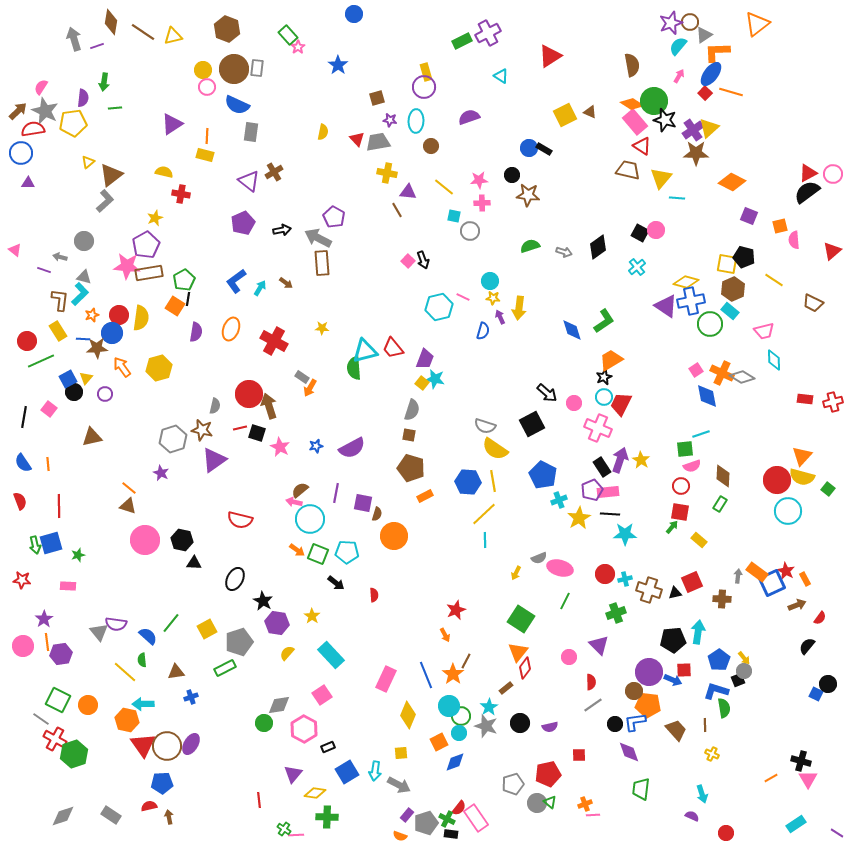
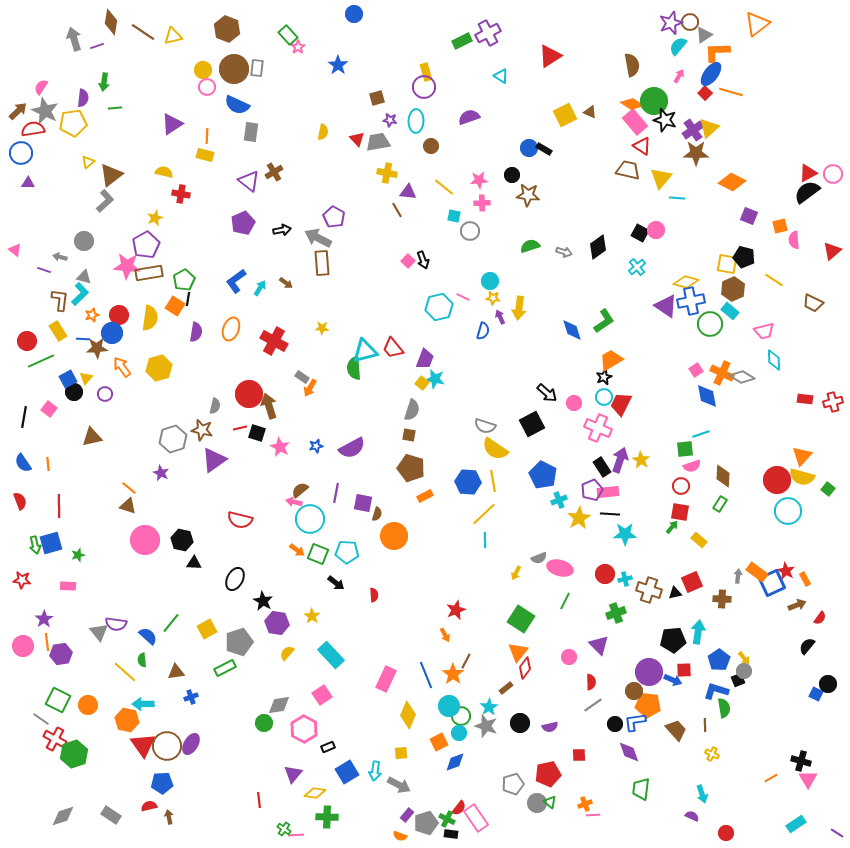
yellow semicircle at (141, 318): moved 9 px right
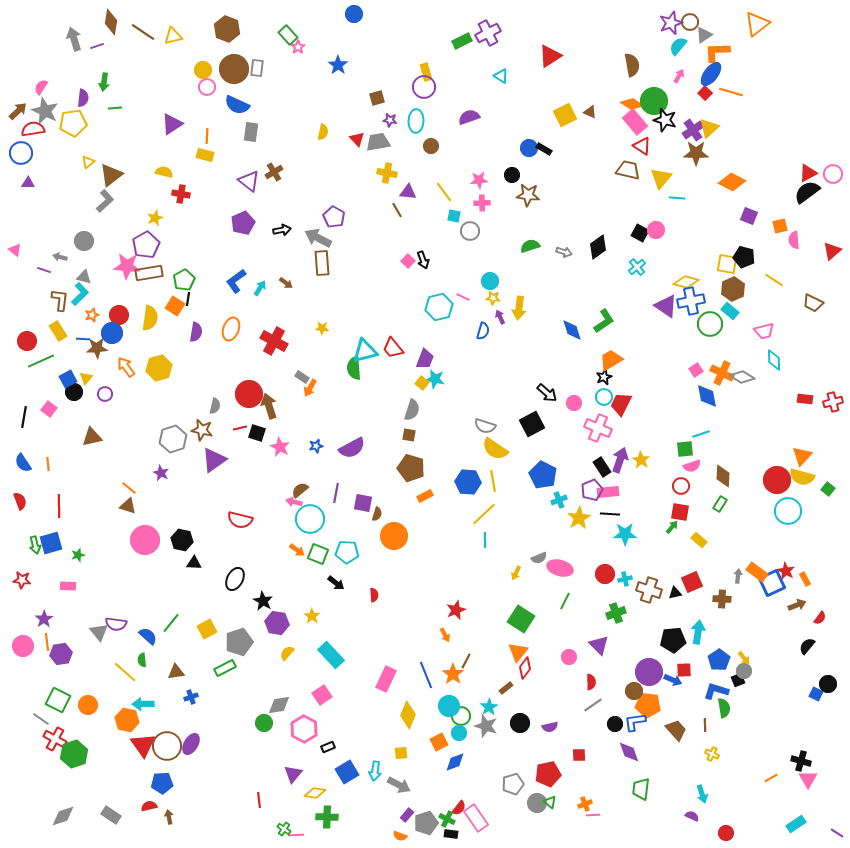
yellow line at (444, 187): moved 5 px down; rotated 15 degrees clockwise
orange arrow at (122, 367): moved 4 px right
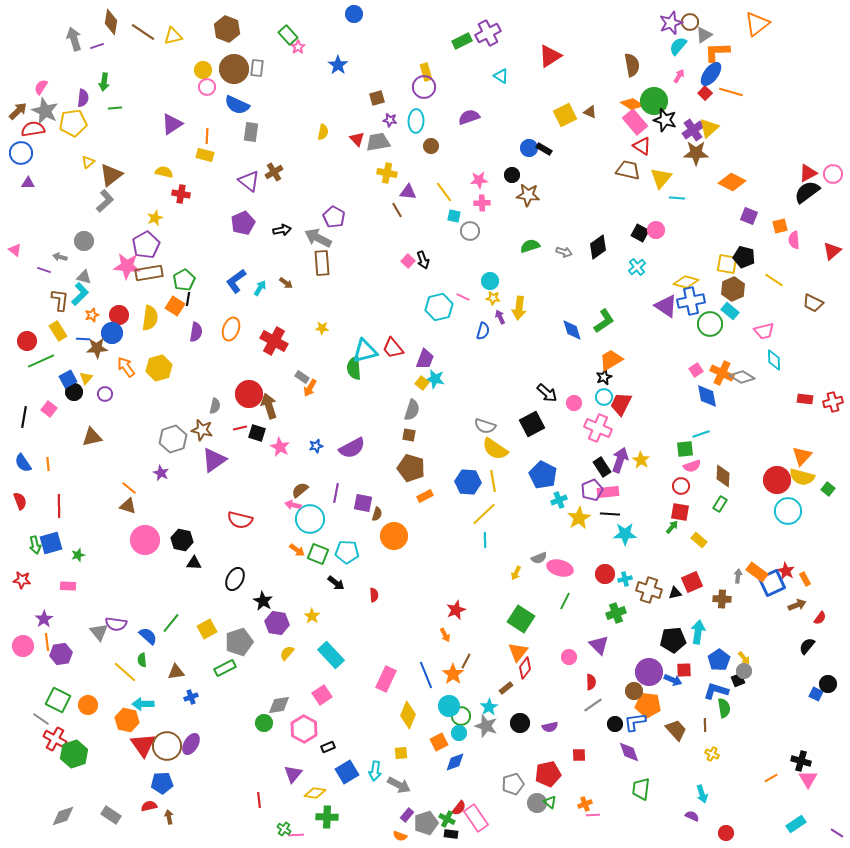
pink arrow at (294, 502): moved 1 px left, 3 px down
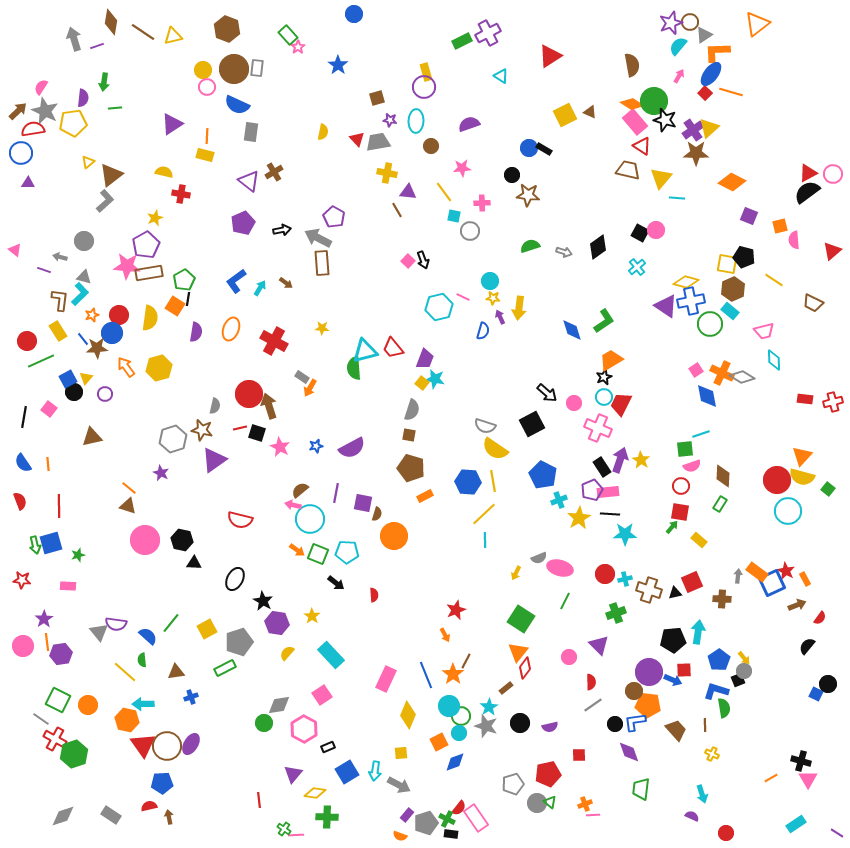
purple semicircle at (469, 117): moved 7 px down
pink star at (479, 180): moved 17 px left, 12 px up
blue line at (83, 339): rotated 48 degrees clockwise
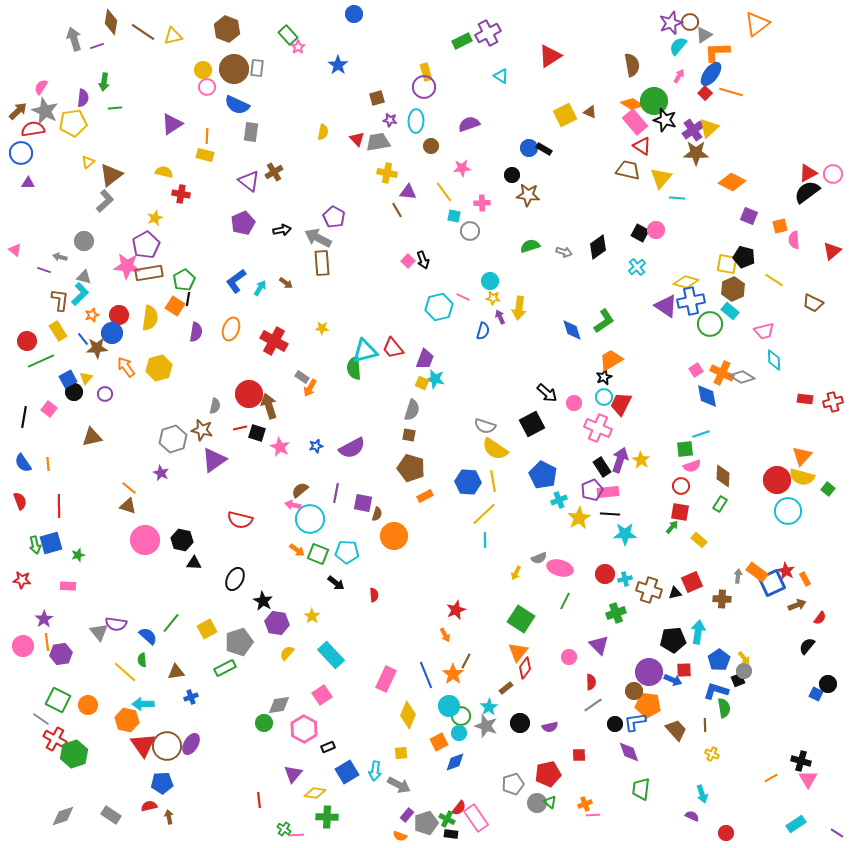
yellow square at (422, 383): rotated 16 degrees counterclockwise
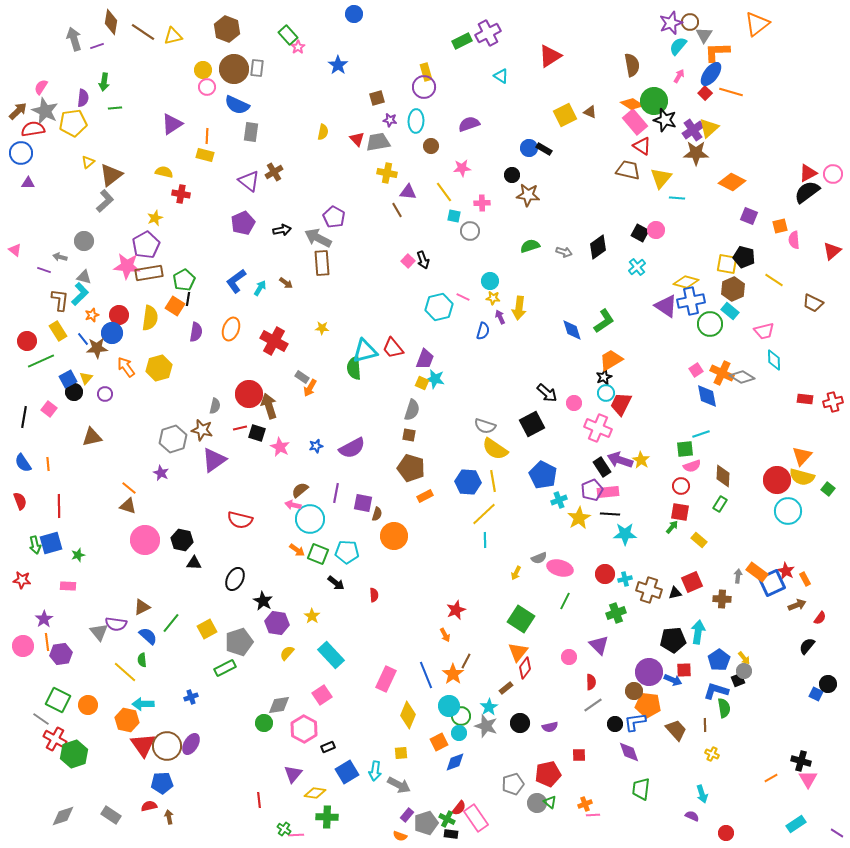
gray triangle at (704, 35): rotated 24 degrees counterclockwise
cyan circle at (604, 397): moved 2 px right, 4 px up
purple arrow at (620, 460): rotated 90 degrees counterclockwise
brown triangle at (176, 672): moved 34 px left, 65 px up; rotated 18 degrees counterclockwise
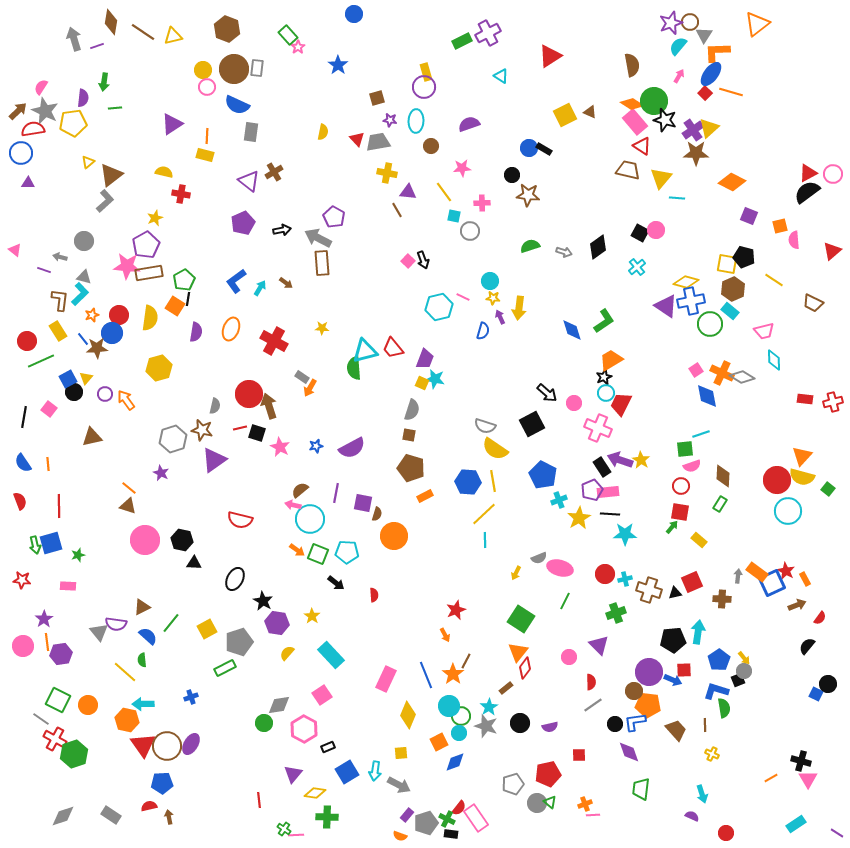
orange arrow at (126, 367): moved 33 px down
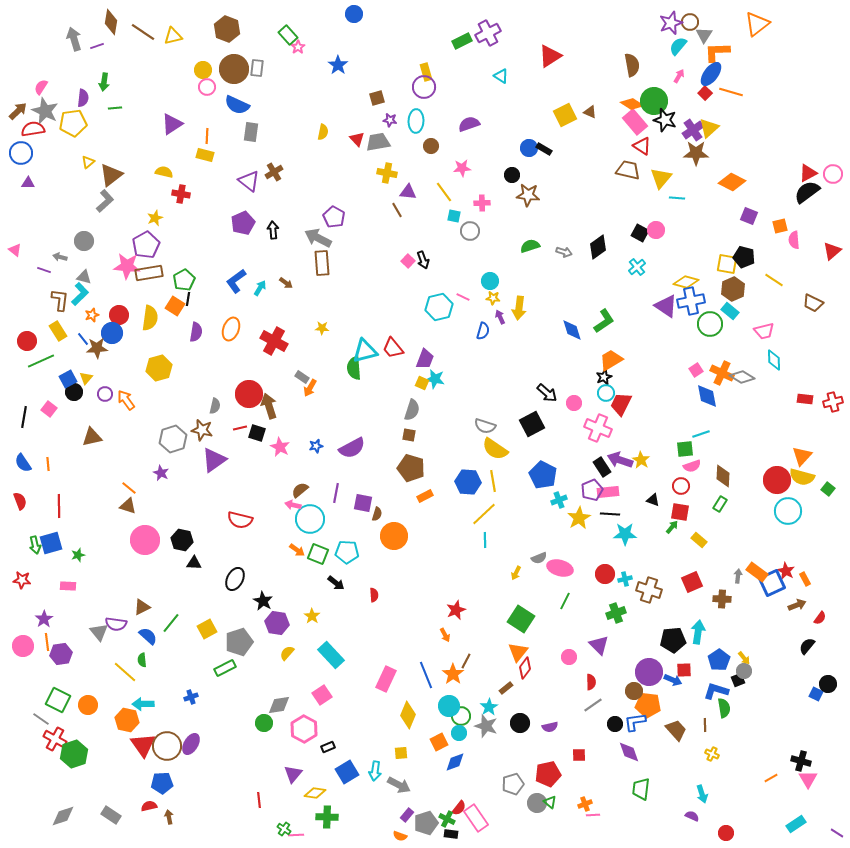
black arrow at (282, 230): moved 9 px left; rotated 84 degrees counterclockwise
black triangle at (675, 593): moved 22 px left, 93 px up; rotated 32 degrees clockwise
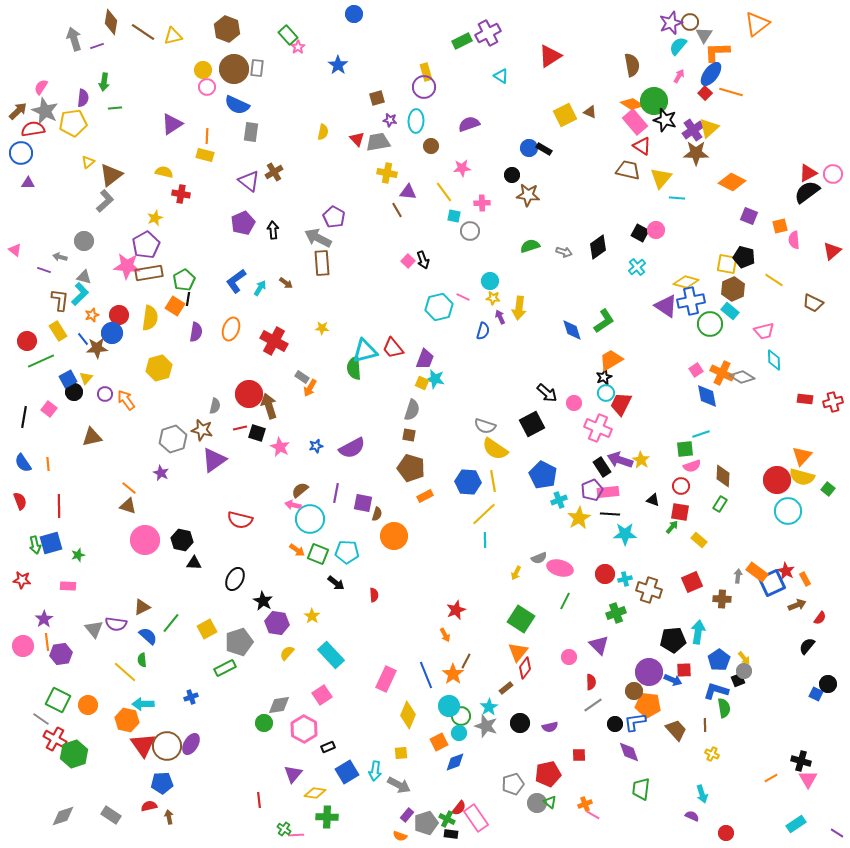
gray triangle at (99, 632): moved 5 px left, 3 px up
pink line at (593, 815): rotated 32 degrees clockwise
